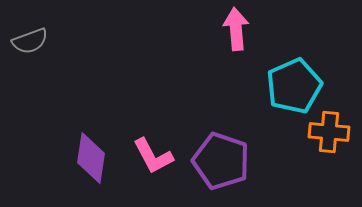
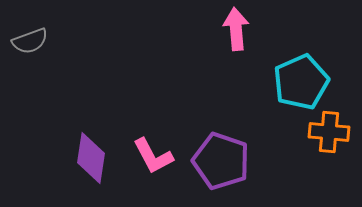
cyan pentagon: moved 7 px right, 4 px up
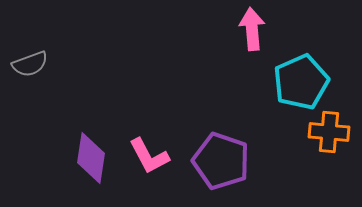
pink arrow: moved 16 px right
gray semicircle: moved 23 px down
pink L-shape: moved 4 px left
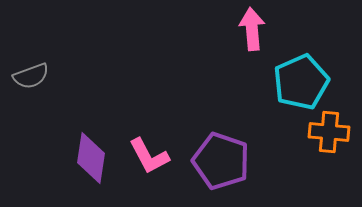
gray semicircle: moved 1 px right, 12 px down
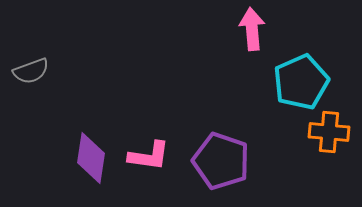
gray semicircle: moved 5 px up
pink L-shape: rotated 54 degrees counterclockwise
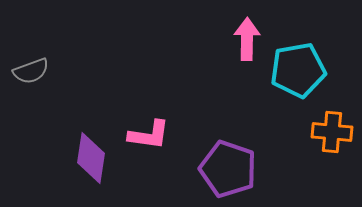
pink arrow: moved 5 px left, 10 px down; rotated 6 degrees clockwise
cyan pentagon: moved 3 px left, 12 px up; rotated 14 degrees clockwise
orange cross: moved 3 px right
pink L-shape: moved 21 px up
purple pentagon: moved 7 px right, 8 px down
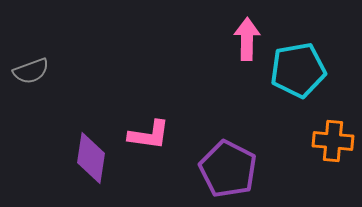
orange cross: moved 1 px right, 9 px down
purple pentagon: rotated 8 degrees clockwise
